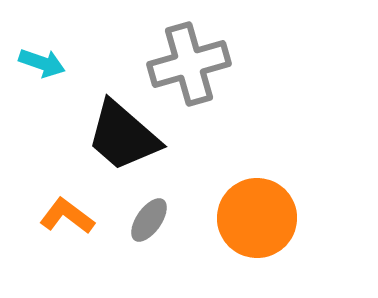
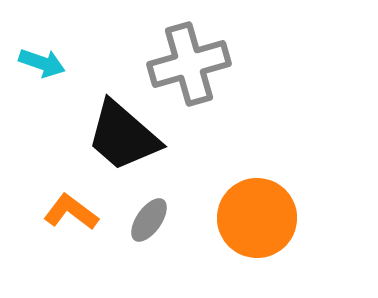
orange L-shape: moved 4 px right, 4 px up
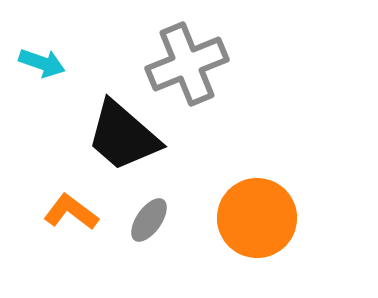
gray cross: moved 2 px left; rotated 6 degrees counterclockwise
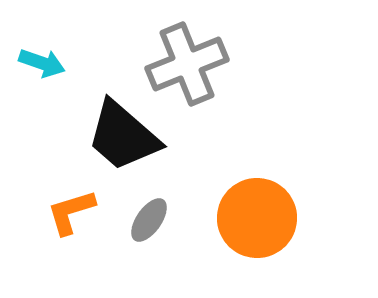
orange L-shape: rotated 54 degrees counterclockwise
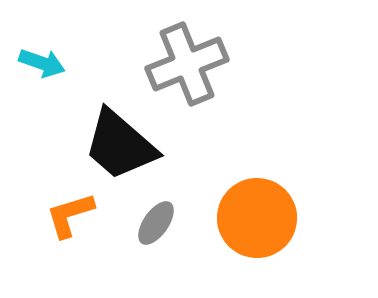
black trapezoid: moved 3 px left, 9 px down
orange L-shape: moved 1 px left, 3 px down
gray ellipse: moved 7 px right, 3 px down
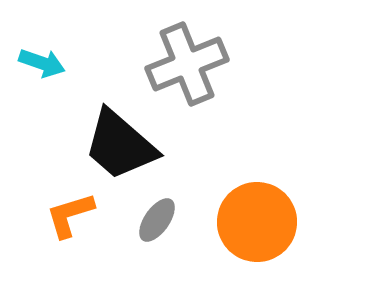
orange circle: moved 4 px down
gray ellipse: moved 1 px right, 3 px up
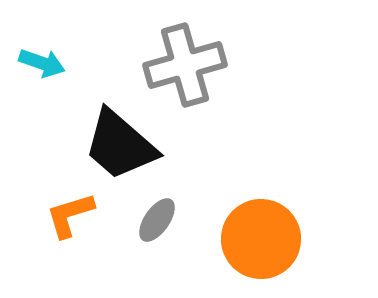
gray cross: moved 2 px left, 1 px down; rotated 6 degrees clockwise
orange circle: moved 4 px right, 17 px down
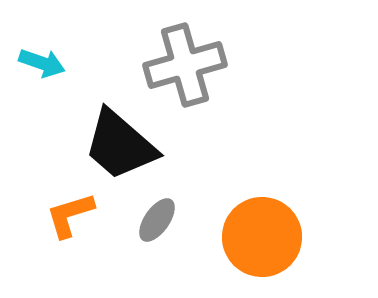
orange circle: moved 1 px right, 2 px up
